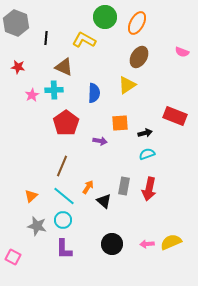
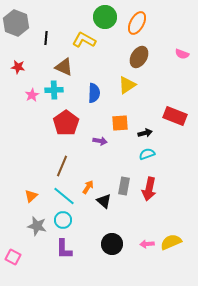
pink semicircle: moved 2 px down
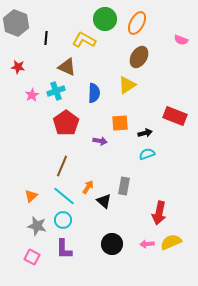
green circle: moved 2 px down
pink semicircle: moved 1 px left, 14 px up
brown triangle: moved 3 px right
cyan cross: moved 2 px right, 1 px down; rotated 18 degrees counterclockwise
red arrow: moved 10 px right, 24 px down
pink square: moved 19 px right
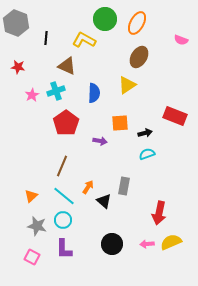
brown triangle: moved 1 px up
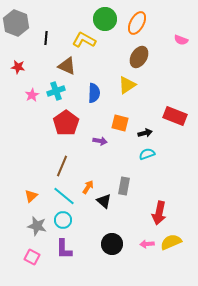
orange square: rotated 18 degrees clockwise
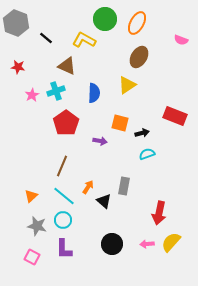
black line: rotated 56 degrees counterclockwise
black arrow: moved 3 px left
yellow semicircle: rotated 25 degrees counterclockwise
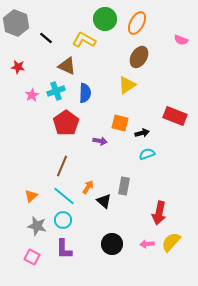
blue semicircle: moved 9 px left
